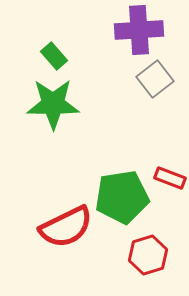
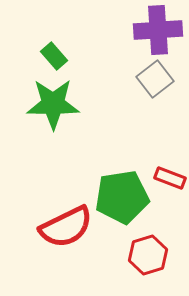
purple cross: moved 19 px right
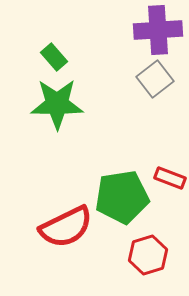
green rectangle: moved 1 px down
green star: moved 4 px right
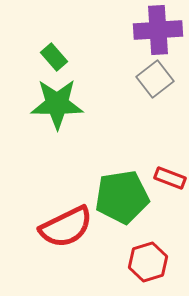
red hexagon: moved 7 px down
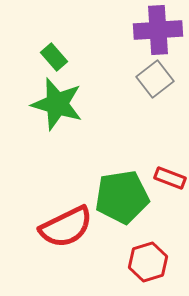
green star: rotated 16 degrees clockwise
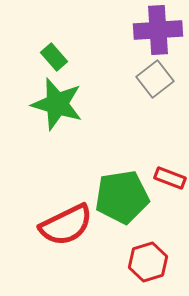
red semicircle: moved 2 px up
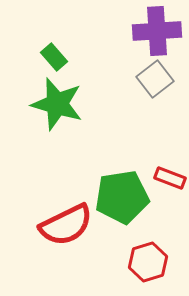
purple cross: moved 1 px left, 1 px down
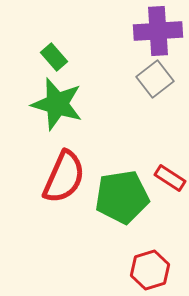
purple cross: moved 1 px right
red rectangle: rotated 12 degrees clockwise
red semicircle: moved 2 px left, 48 px up; rotated 40 degrees counterclockwise
red hexagon: moved 2 px right, 8 px down
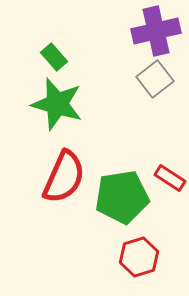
purple cross: moved 2 px left; rotated 9 degrees counterclockwise
red hexagon: moved 11 px left, 13 px up
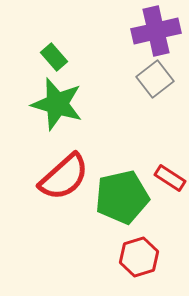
red semicircle: rotated 24 degrees clockwise
green pentagon: rotated 4 degrees counterclockwise
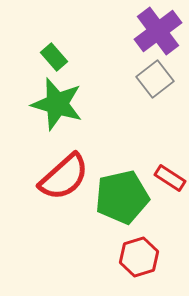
purple cross: moved 2 px right; rotated 24 degrees counterclockwise
